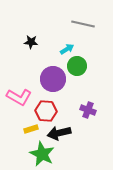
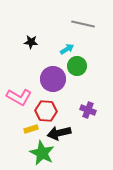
green star: moved 1 px up
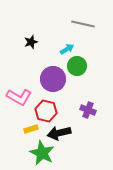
black star: rotated 24 degrees counterclockwise
red hexagon: rotated 10 degrees clockwise
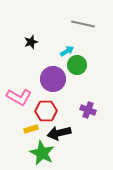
cyan arrow: moved 2 px down
green circle: moved 1 px up
red hexagon: rotated 15 degrees counterclockwise
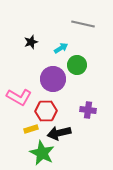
cyan arrow: moved 6 px left, 3 px up
purple cross: rotated 14 degrees counterclockwise
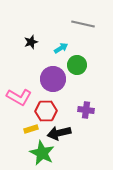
purple cross: moved 2 px left
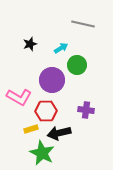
black star: moved 1 px left, 2 px down
purple circle: moved 1 px left, 1 px down
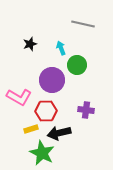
cyan arrow: rotated 80 degrees counterclockwise
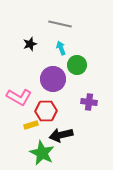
gray line: moved 23 px left
purple circle: moved 1 px right, 1 px up
purple cross: moved 3 px right, 8 px up
yellow rectangle: moved 4 px up
black arrow: moved 2 px right, 2 px down
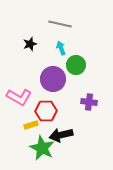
green circle: moved 1 px left
green star: moved 5 px up
